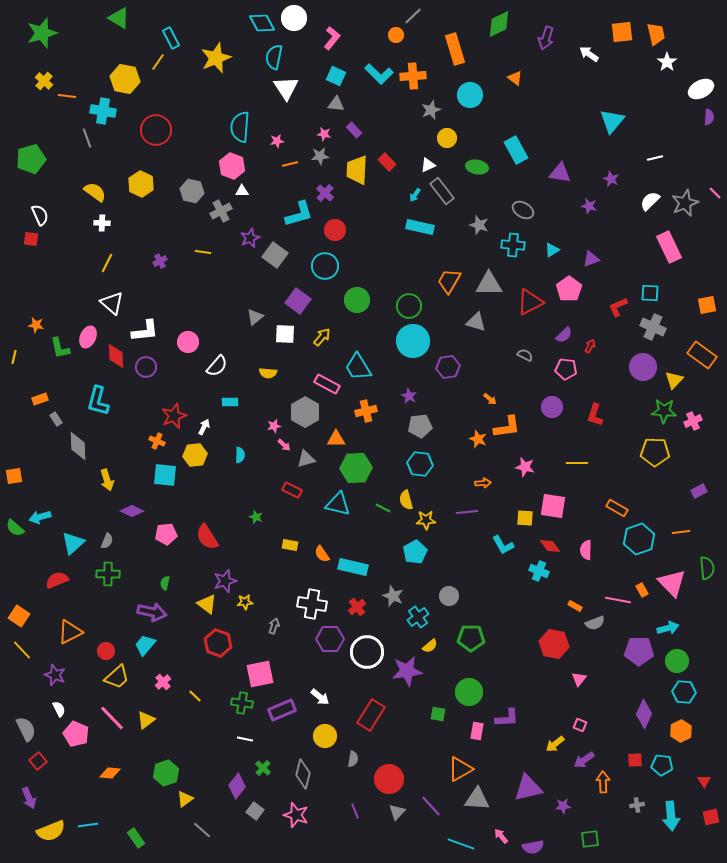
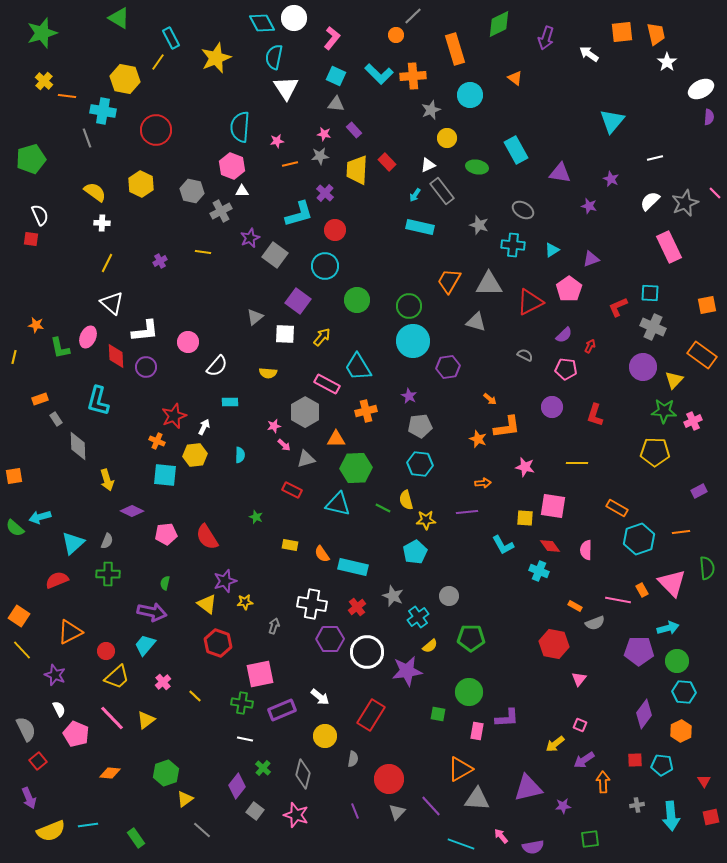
purple diamond at (644, 714): rotated 12 degrees clockwise
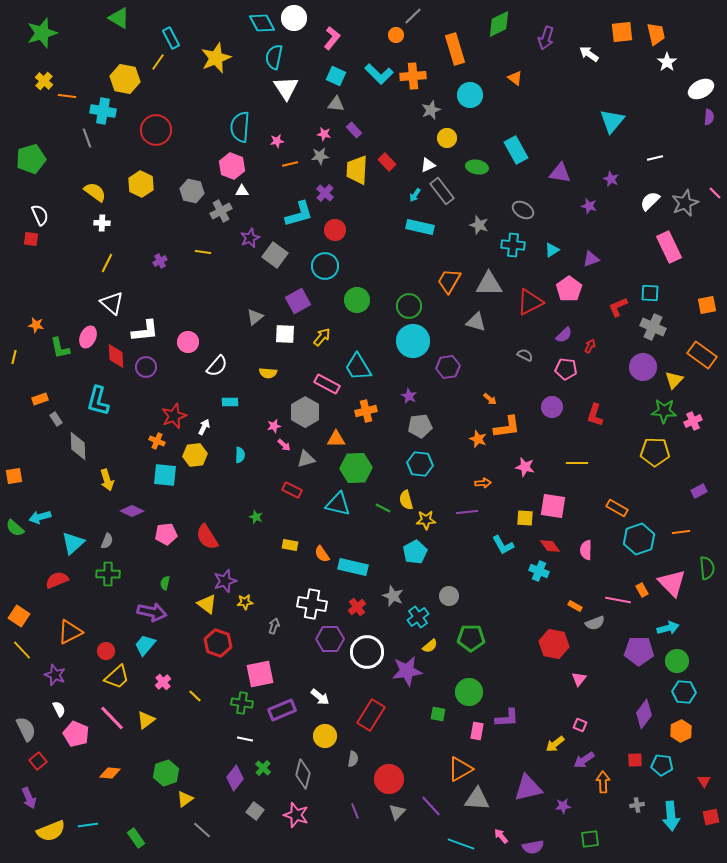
purple square at (298, 301): rotated 25 degrees clockwise
purple diamond at (237, 786): moved 2 px left, 8 px up
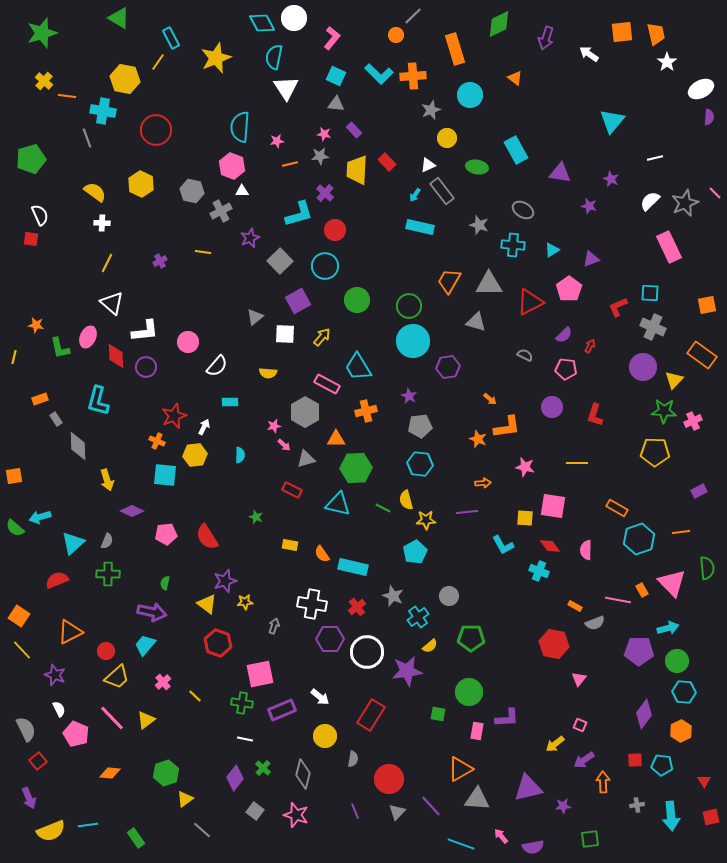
gray square at (275, 255): moved 5 px right, 6 px down; rotated 10 degrees clockwise
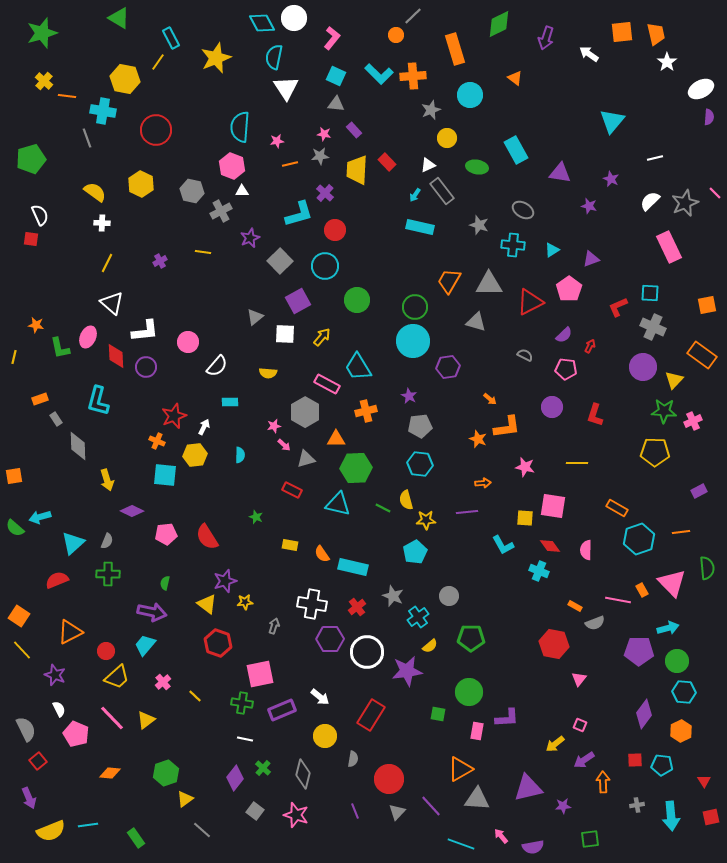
green circle at (409, 306): moved 6 px right, 1 px down
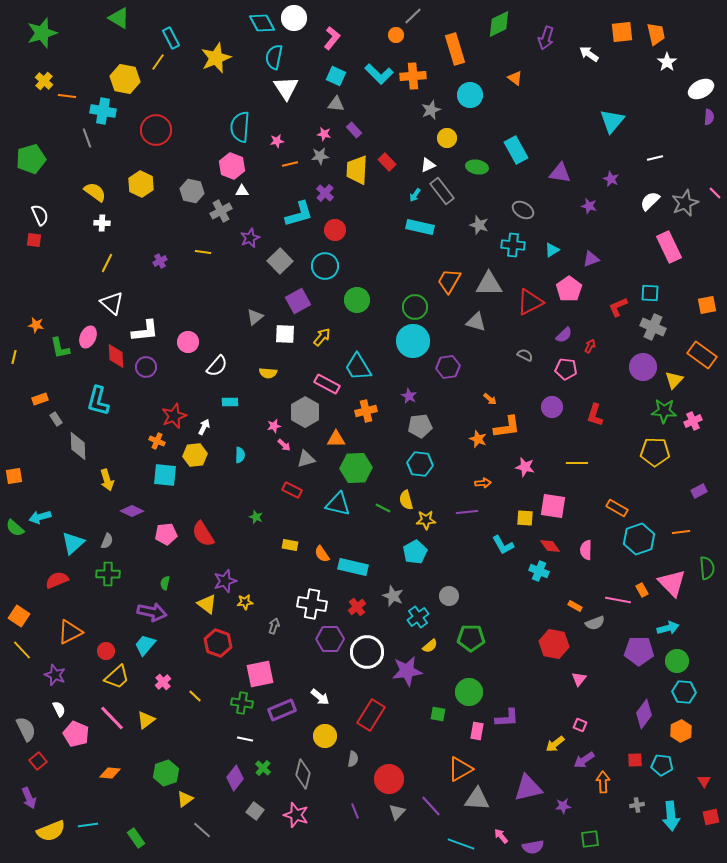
red square at (31, 239): moved 3 px right, 1 px down
red semicircle at (207, 537): moved 4 px left, 3 px up
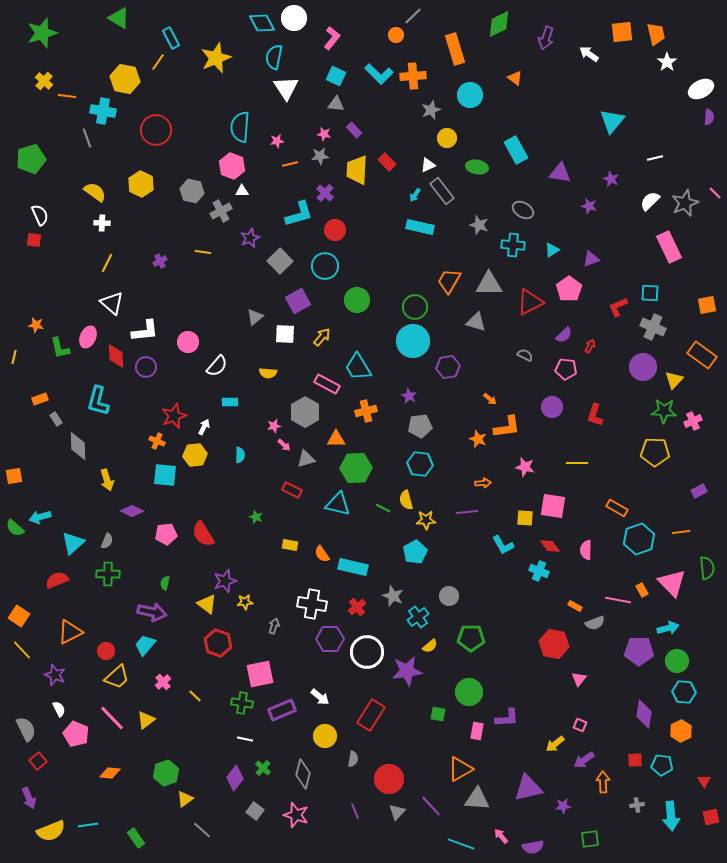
purple diamond at (644, 714): rotated 28 degrees counterclockwise
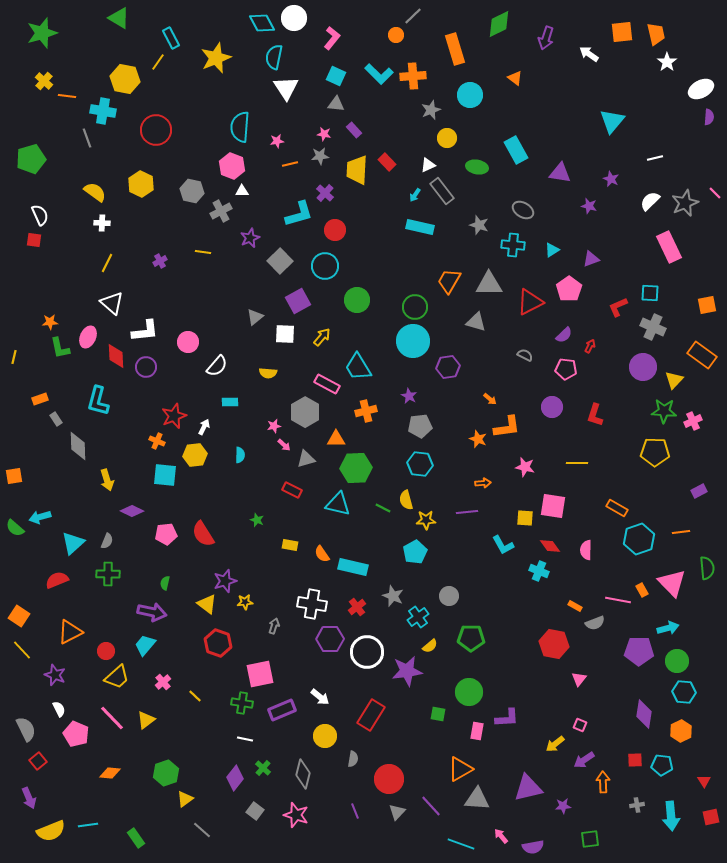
orange star at (36, 325): moved 14 px right, 3 px up; rotated 14 degrees counterclockwise
green star at (256, 517): moved 1 px right, 3 px down
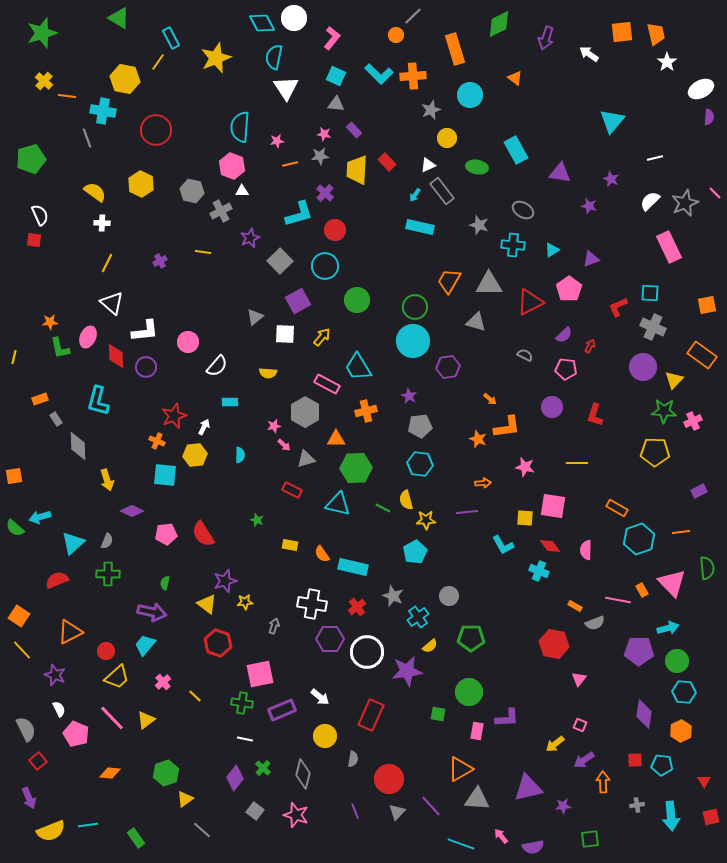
red rectangle at (371, 715): rotated 8 degrees counterclockwise
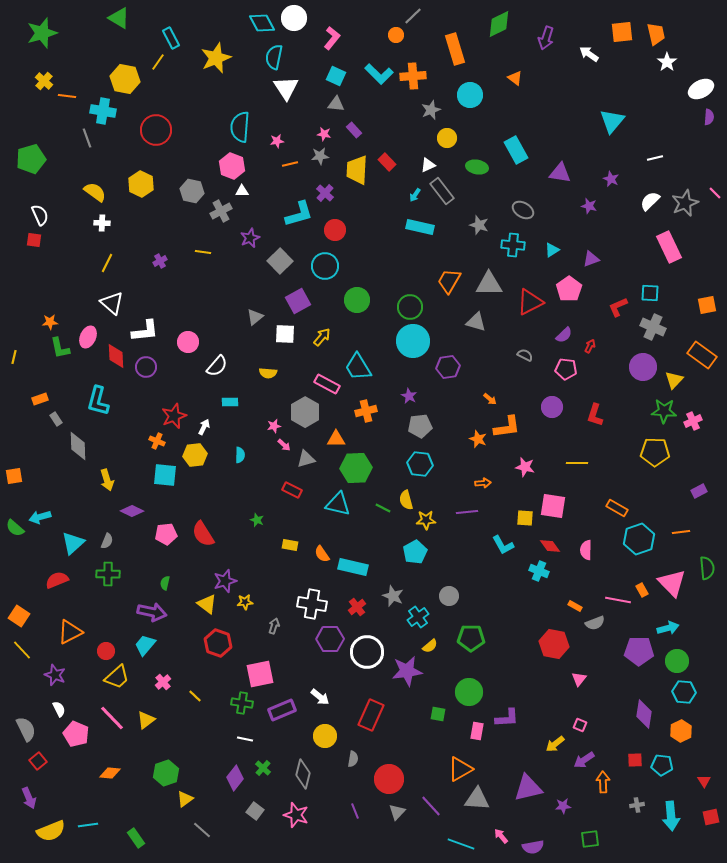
green circle at (415, 307): moved 5 px left
